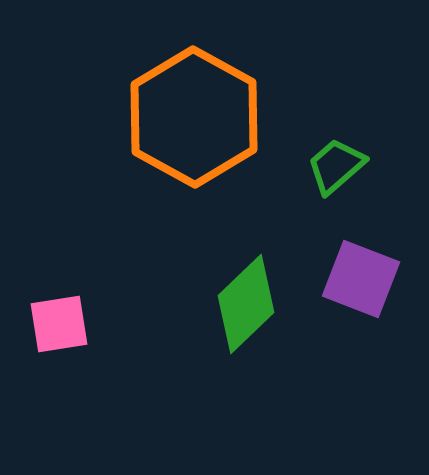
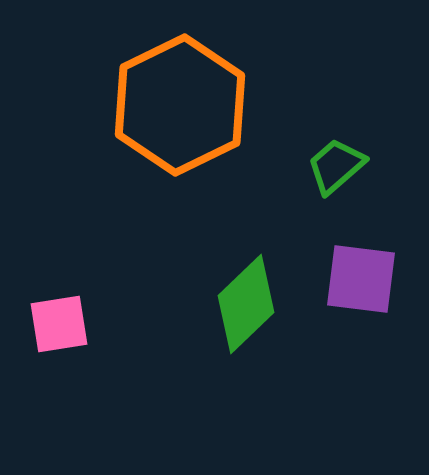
orange hexagon: moved 14 px left, 12 px up; rotated 5 degrees clockwise
purple square: rotated 14 degrees counterclockwise
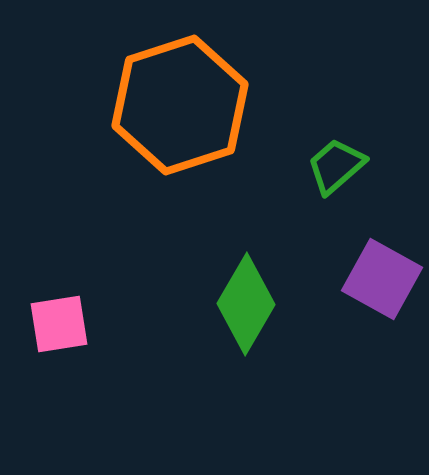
orange hexagon: rotated 8 degrees clockwise
purple square: moved 21 px right; rotated 22 degrees clockwise
green diamond: rotated 16 degrees counterclockwise
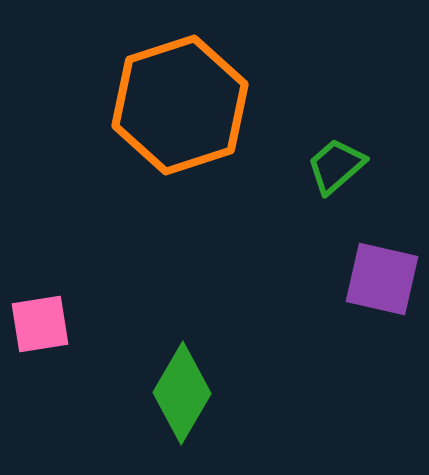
purple square: rotated 16 degrees counterclockwise
green diamond: moved 64 px left, 89 px down
pink square: moved 19 px left
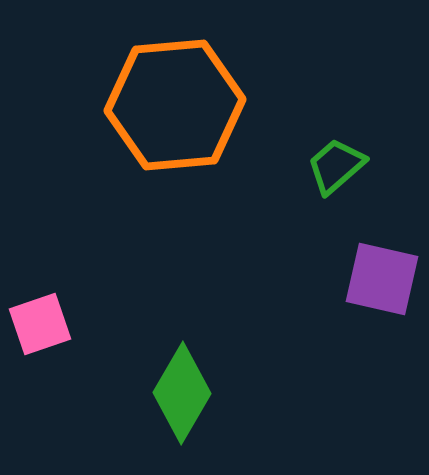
orange hexagon: moved 5 px left; rotated 13 degrees clockwise
pink square: rotated 10 degrees counterclockwise
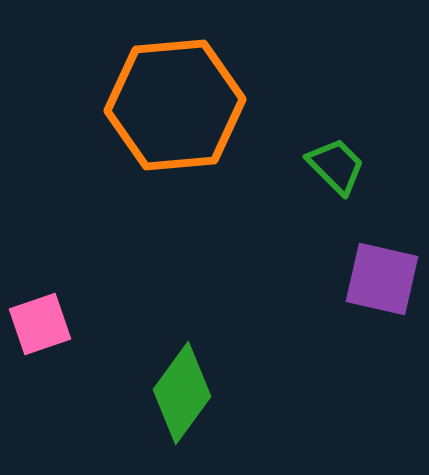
green trapezoid: rotated 86 degrees clockwise
green diamond: rotated 6 degrees clockwise
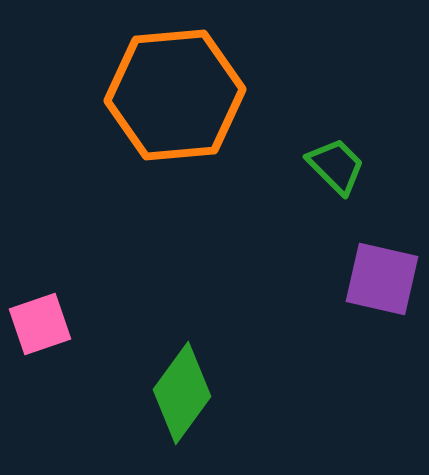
orange hexagon: moved 10 px up
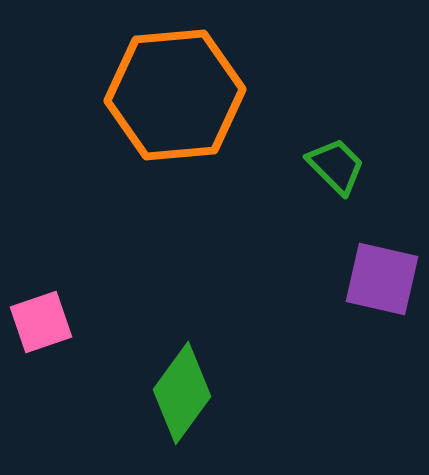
pink square: moved 1 px right, 2 px up
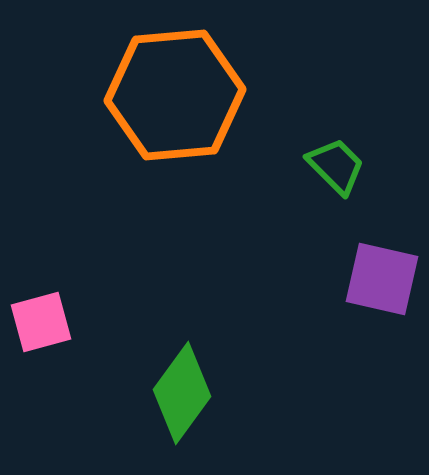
pink square: rotated 4 degrees clockwise
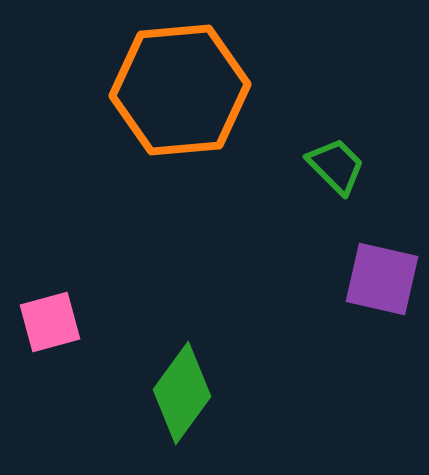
orange hexagon: moved 5 px right, 5 px up
pink square: moved 9 px right
